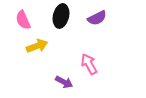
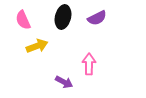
black ellipse: moved 2 px right, 1 px down
pink arrow: rotated 30 degrees clockwise
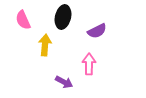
purple semicircle: moved 13 px down
yellow arrow: moved 8 px right, 1 px up; rotated 65 degrees counterclockwise
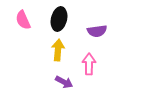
black ellipse: moved 4 px left, 2 px down
purple semicircle: rotated 18 degrees clockwise
yellow arrow: moved 13 px right, 5 px down
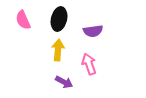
purple semicircle: moved 4 px left
pink arrow: rotated 20 degrees counterclockwise
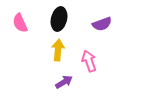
pink semicircle: moved 3 px left, 3 px down
purple semicircle: moved 9 px right, 7 px up; rotated 12 degrees counterclockwise
pink arrow: moved 3 px up
purple arrow: rotated 60 degrees counterclockwise
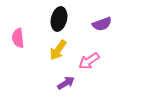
pink semicircle: moved 2 px left, 15 px down; rotated 18 degrees clockwise
yellow arrow: rotated 150 degrees counterclockwise
pink arrow: rotated 105 degrees counterclockwise
purple arrow: moved 2 px right, 1 px down
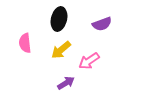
pink semicircle: moved 7 px right, 5 px down
yellow arrow: moved 3 px right; rotated 15 degrees clockwise
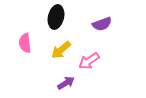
black ellipse: moved 3 px left, 2 px up
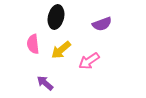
pink semicircle: moved 8 px right, 1 px down
purple arrow: moved 21 px left; rotated 108 degrees counterclockwise
